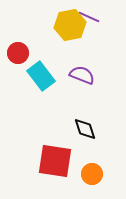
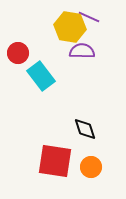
yellow hexagon: moved 2 px down; rotated 20 degrees clockwise
purple semicircle: moved 24 px up; rotated 20 degrees counterclockwise
orange circle: moved 1 px left, 7 px up
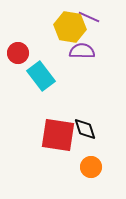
red square: moved 3 px right, 26 px up
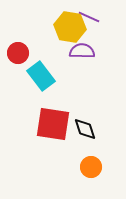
red square: moved 5 px left, 11 px up
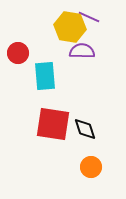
cyan rectangle: moved 4 px right; rotated 32 degrees clockwise
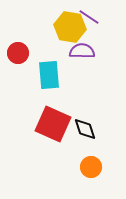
purple line: rotated 10 degrees clockwise
cyan rectangle: moved 4 px right, 1 px up
red square: rotated 15 degrees clockwise
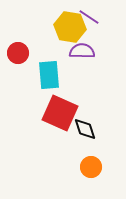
red square: moved 7 px right, 11 px up
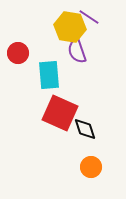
purple semicircle: moved 5 px left; rotated 110 degrees counterclockwise
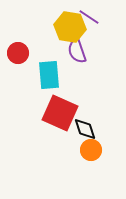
orange circle: moved 17 px up
